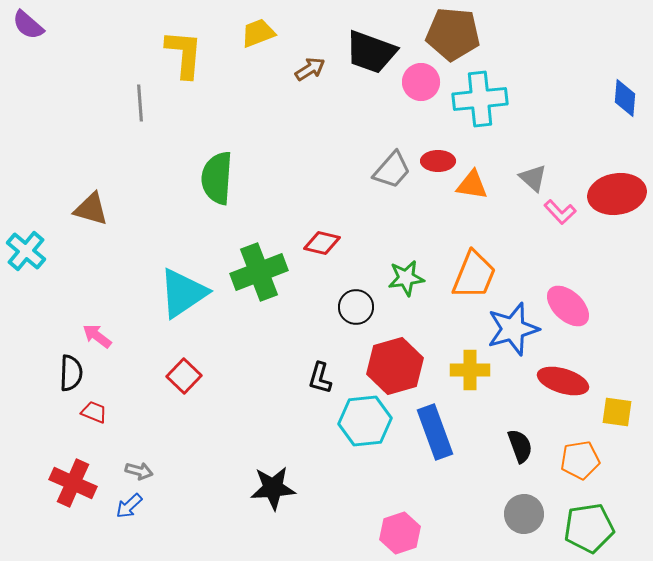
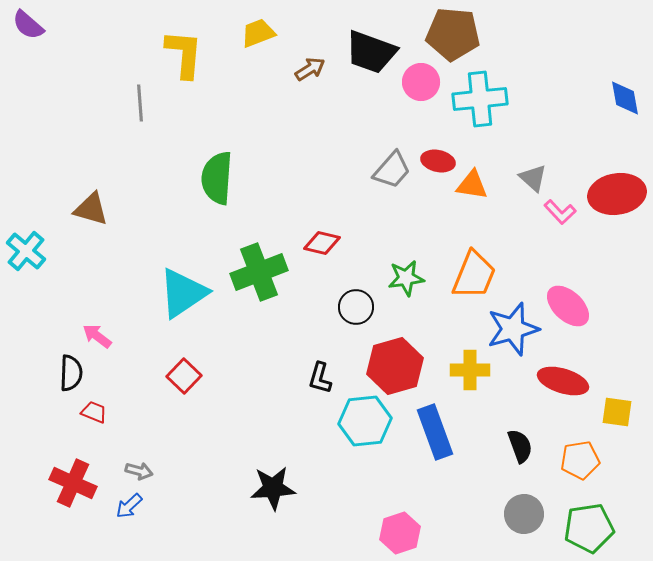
blue diamond at (625, 98): rotated 15 degrees counterclockwise
red ellipse at (438, 161): rotated 12 degrees clockwise
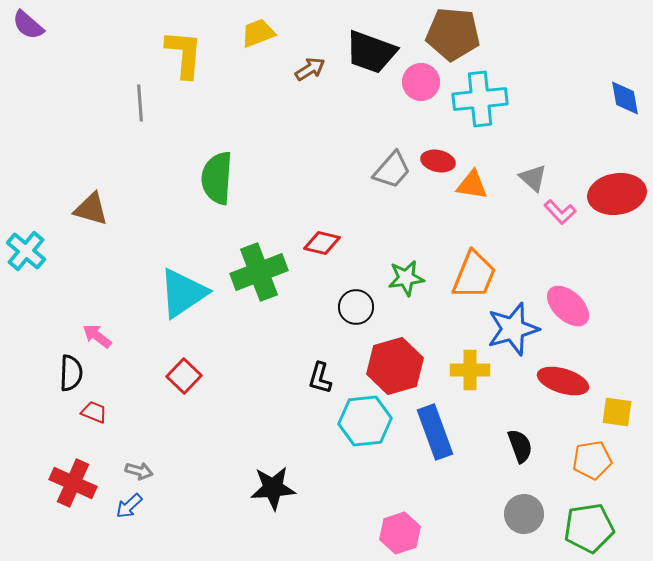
orange pentagon at (580, 460): moved 12 px right
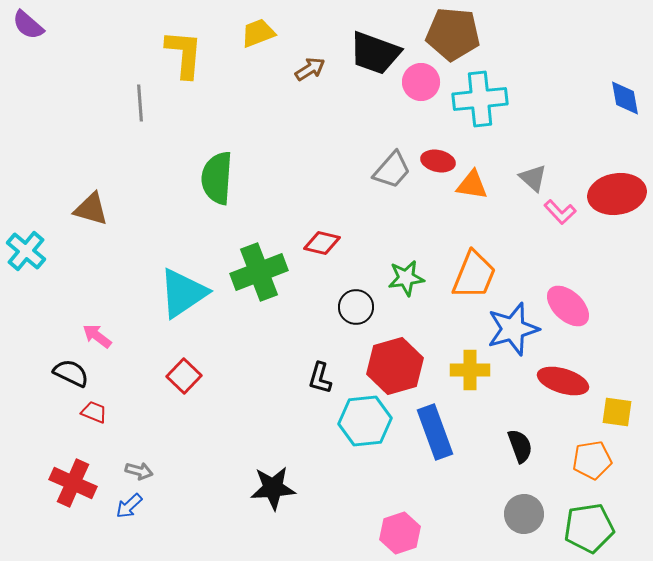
black trapezoid at (371, 52): moved 4 px right, 1 px down
black semicircle at (71, 373): rotated 66 degrees counterclockwise
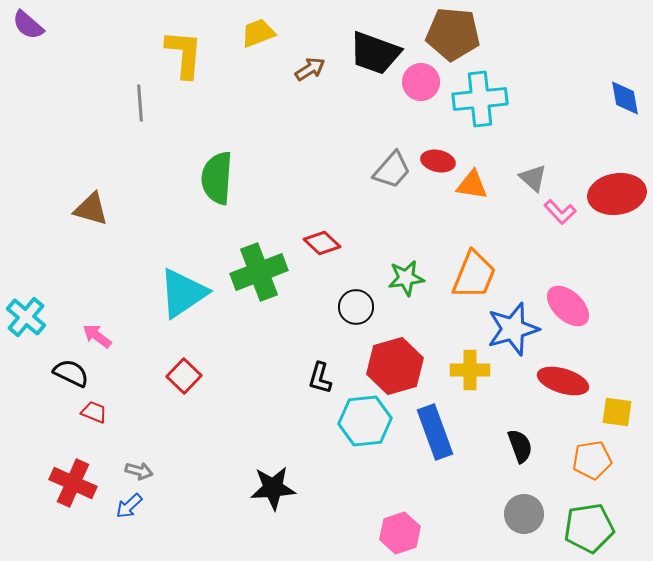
red diamond at (322, 243): rotated 30 degrees clockwise
cyan cross at (26, 251): moved 66 px down
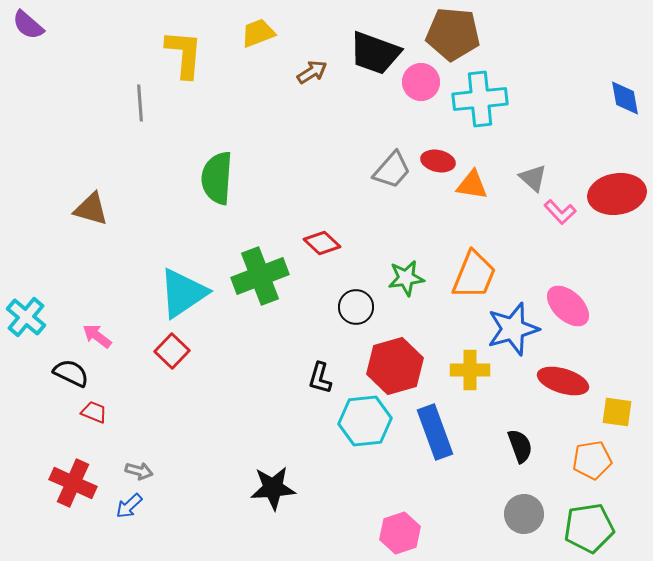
brown arrow at (310, 69): moved 2 px right, 3 px down
green cross at (259, 272): moved 1 px right, 4 px down
red square at (184, 376): moved 12 px left, 25 px up
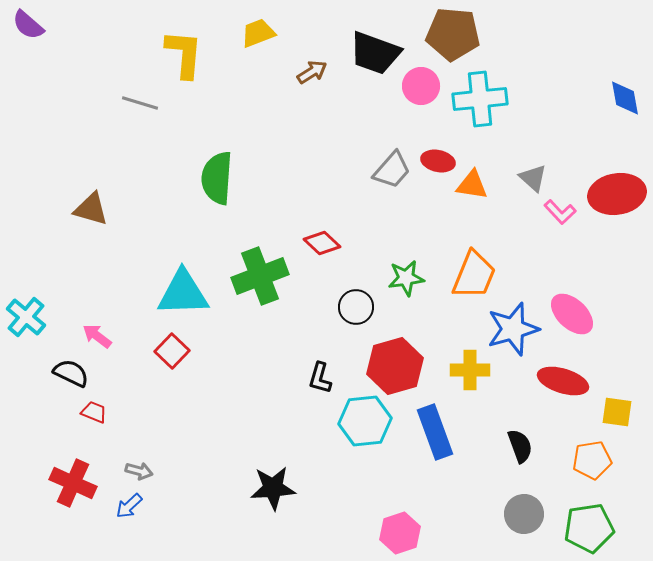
pink circle at (421, 82): moved 4 px down
gray line at (140, 103): rotated 69 degrees counterclockwise
cyan triangle at (183, 293): rotated 32 degrees clockwise
pink ellipse at (568, 306): moved 4 px right, 8 px down
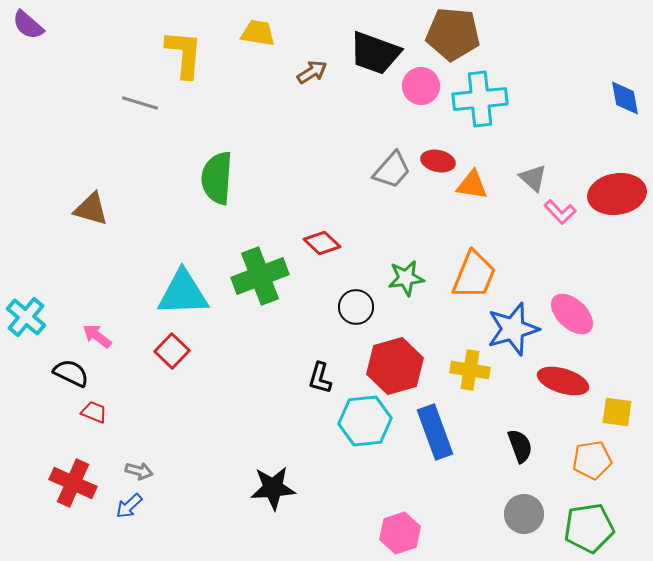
yellow trapezoid at (258, 33): rotated 30 degrees clockwise
yellow cross at (470, 370): rotated 9 degrees clockwise
